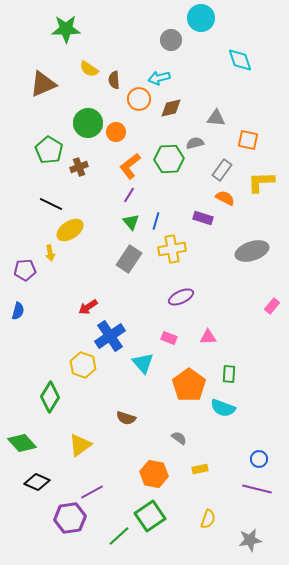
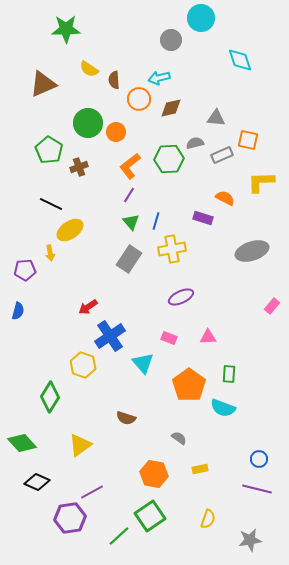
gray rectangle at (222, 170): moved 15 px up; rotated 30 degrees clockwise
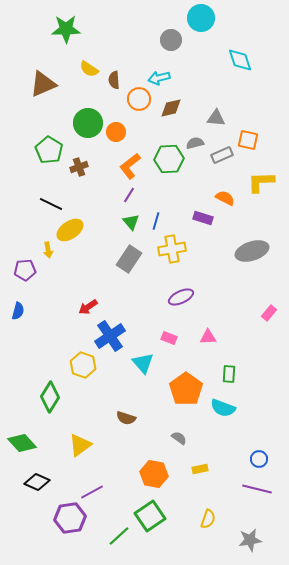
yellow arrow at (50, 253): moved 2 px left, 3 px up
pink rectangle at (272, 306): moved 3 px left, 7 px down
orange pentagon at (189, 385): moved 3 px left, 4 px down
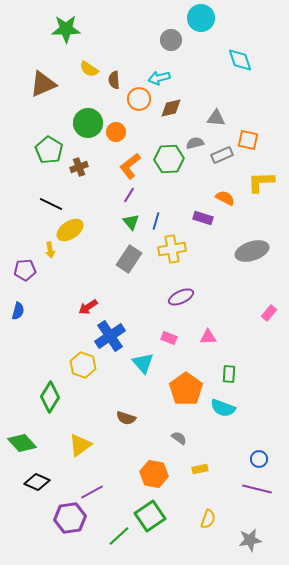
yellow arrow at (48, 250): moved 2 px right
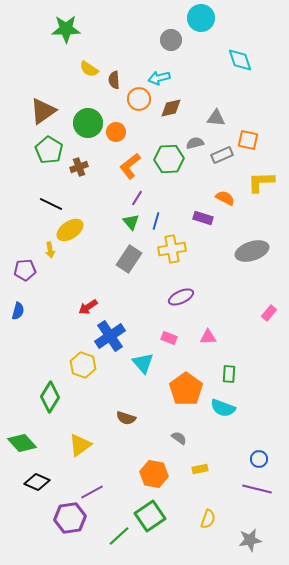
brown triangle at (43, 84): moved 27 px down; rotated 12 degrees counterclockwise
purple line at (129, 195): moved 8 px right, 3 px down
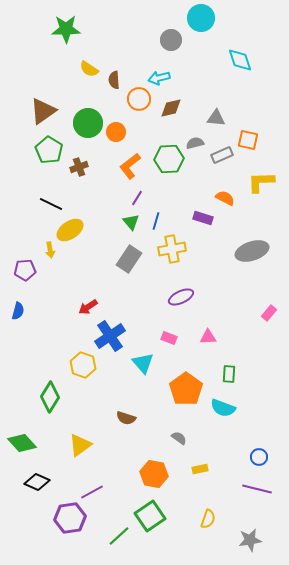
blue circle at (259, 459): moved 2 px up
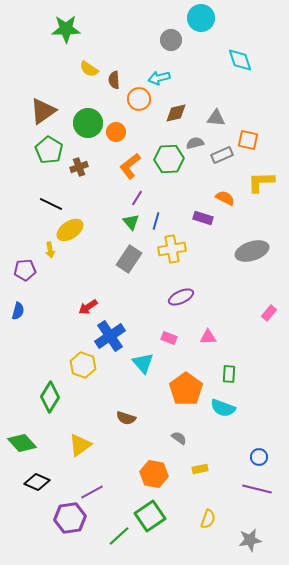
brown diamond at (171, 108): moved 5 px right, 5 px down
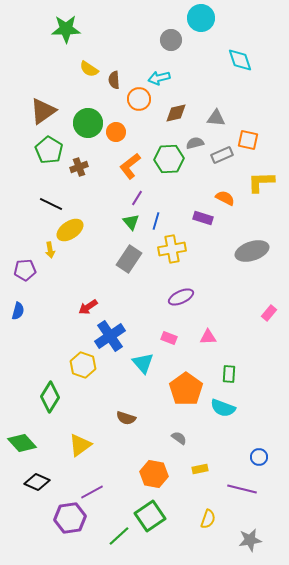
purple line at (257, 489): moved 15 px left
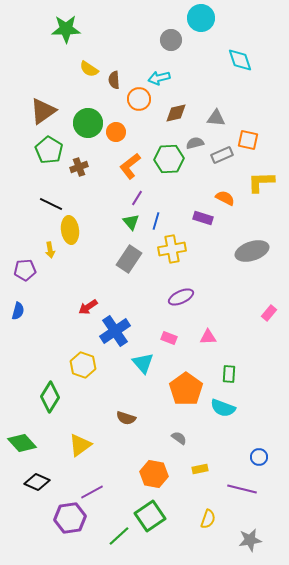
yellow ellipse at (70, 230): rotated 64 degrees counterclockwise
blue cross at (110, 336): moved 5 px right, 5 px up
